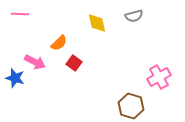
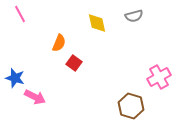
pink line: rotated 60 degrees clockwise
orange semicircle: rotated 24 degrees counterclockwise
pink arrow: moved 35 px down
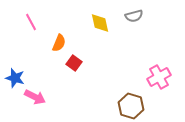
pink line: moved 11 px right, 8 px down
yellow diamond: moved 3 px right
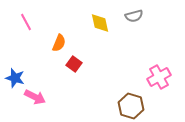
pink line: moved 5 px left
red square: moved 1 px down
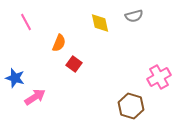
pink arrow: rotated 60 degrees counterclockwise
